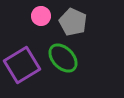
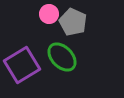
pink circle: moved 8 px right, 2 px up
green ellipse: moved 1 px left, 1 px up
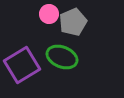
gray pentagon: rotated 24 degrees clockwise
green ellipse: rotated 24 degrees counterclockwise
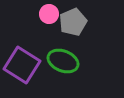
green ellipse: moved 1 px right, 4 px down
purple square: rotated 27 degrees counterclockwise
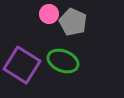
gray pentagon: rotated 24 degrees counterclockwise
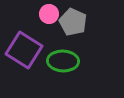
green ellipse: rotated 20 degrees counterclockwise
purple square: moved 2 px right, 15 px up
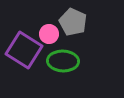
pink circle: moved 20 px down
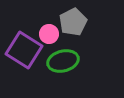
gray pentagon: rotated 20 degrees clockwise
green ellipse: rotated 16 degrees counterclockwise
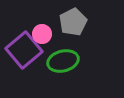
pink circle: moved 7 px left
purple square: rotated 18 degrees clockwise
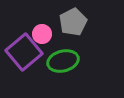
purple square: moved 2 px down
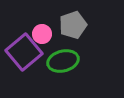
gray pentagon: moved 3 px down; rotated 8 degrees clockwise
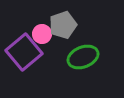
gray pentagon: moved 10 px left
green ellipse: moved 20 px right, 4 px up; rotated 8 degrees counterclockwise
